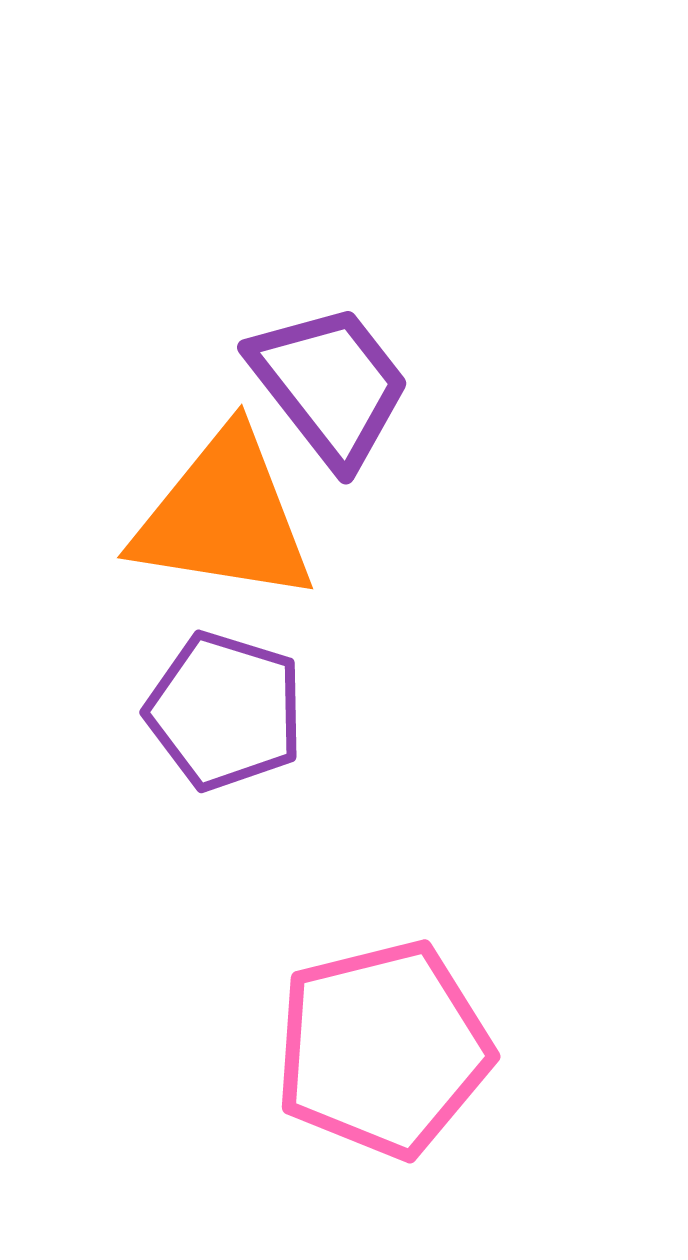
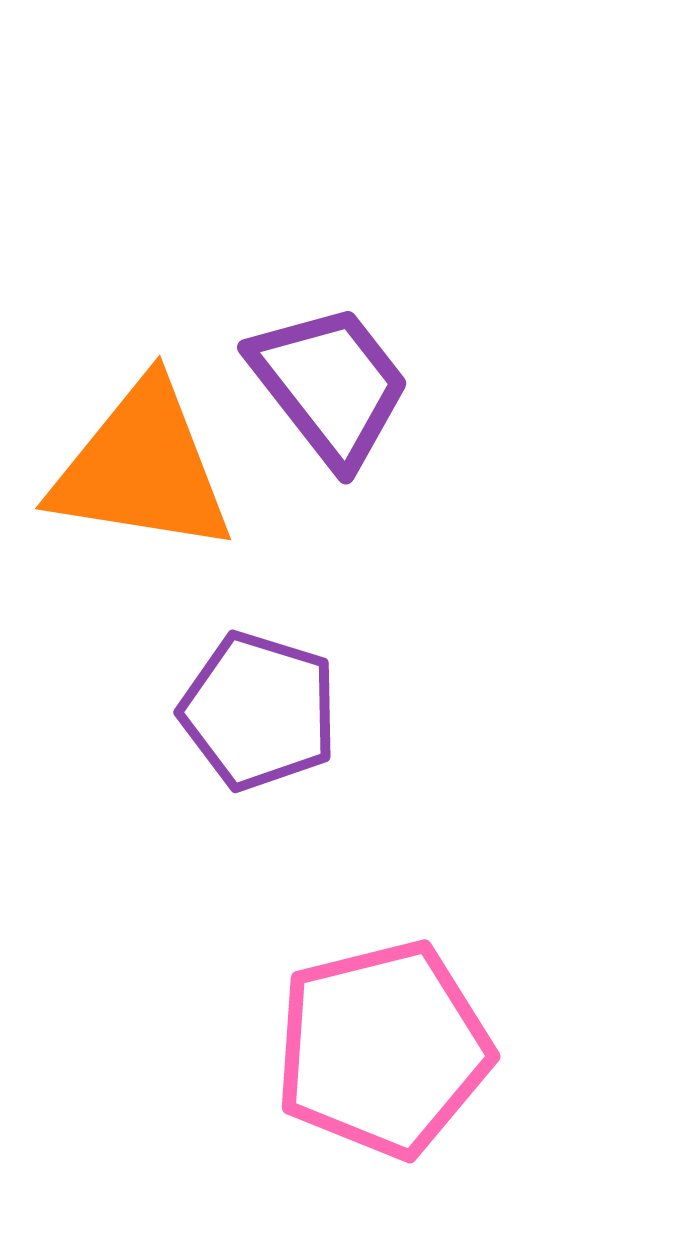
orange triangle: moved 82 px left, 49 px up
purple pentagon: moved 34 px right
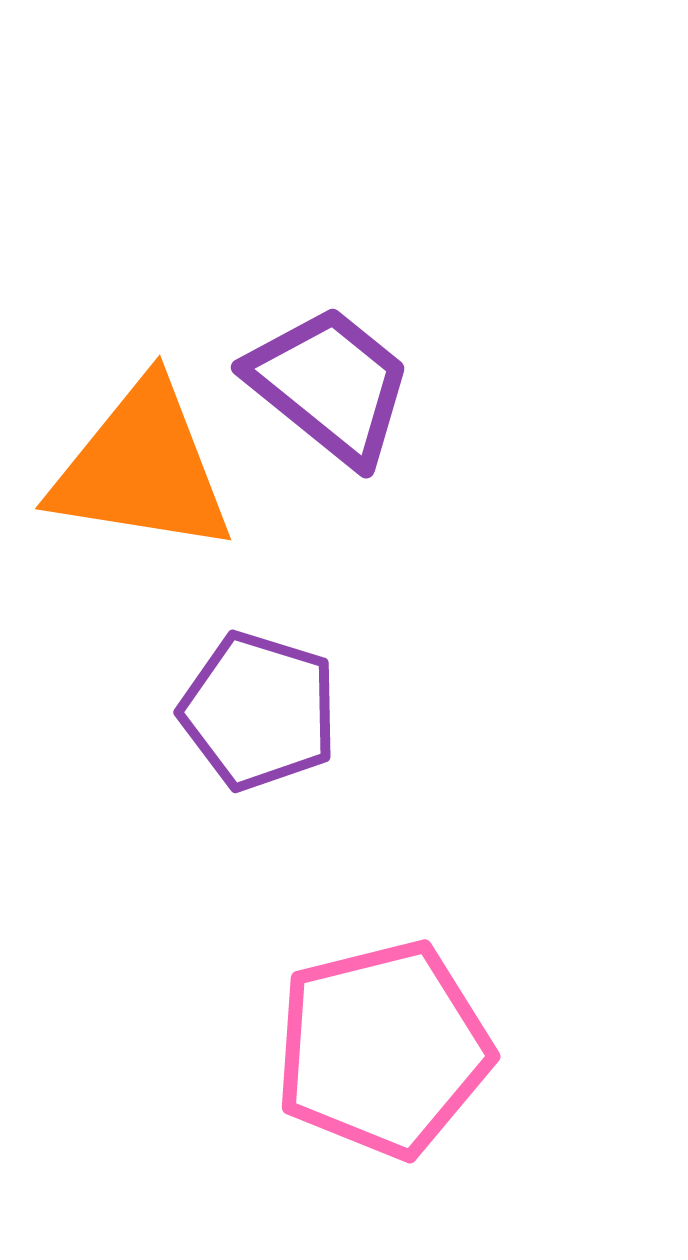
purple trapezoid: rotated 13 degrees counterclockwise
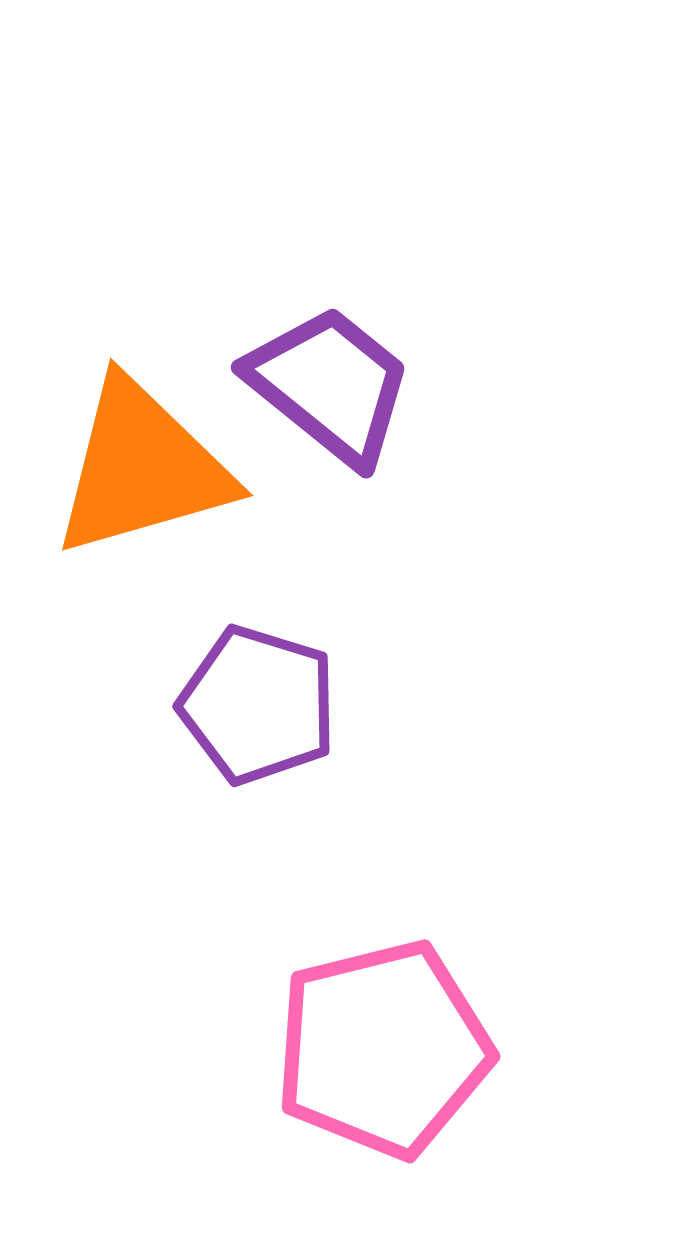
orange triangle: rotated 25 degrees counterclockwise
purple pentagon: moved 1 px left, 6 px up
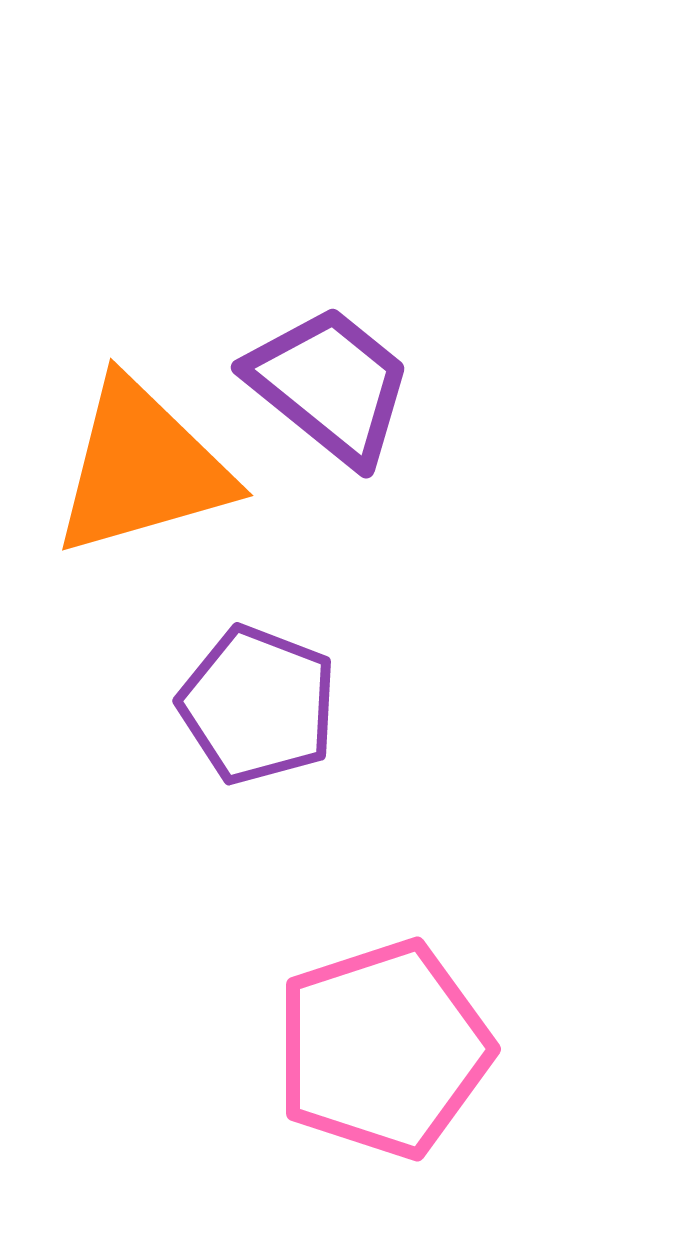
purple pentagon: rotated 4 degrees clockwise
pink pentagon: rotated 4 degrees counterclockwise
